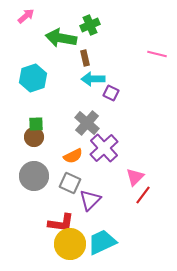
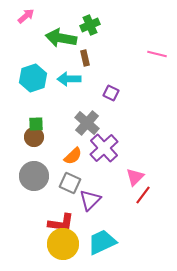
cyan arrow: moved 24 px left
orange semicircle: rotated 18 degrees counterclockwise
yellow circle: moved 7 px left
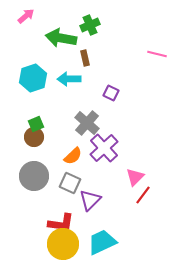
green square: rotated 21 degrees counterclockwise
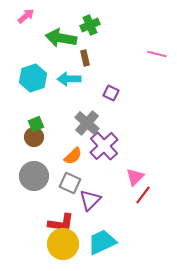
purple cross: moved 2 px up
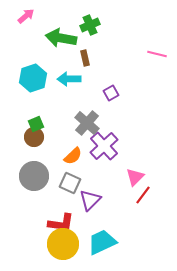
purple square: rotated 35 degrees clockwise
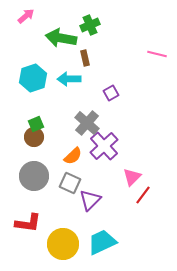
pink triangle: moved 3 px left
red L-shape: moved 33 px left
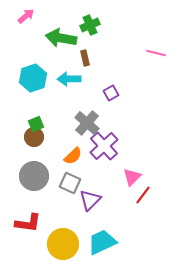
pink line: moved 1 px left, 1 px up
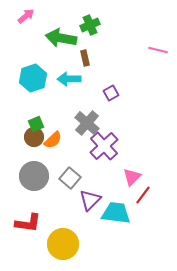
pink line: moved 2 px right, 3 px up
orange semicircle: moved 20 px left, 16 px up
gray square: moved 5 px up; rotated 15 degrees clockwise
cyan trapezoid: moved 14 px right, 29 px up; rotated 32 degrees clockwise
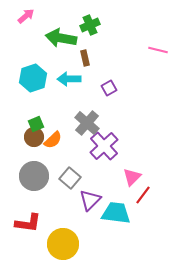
purple square: moved 2 px left, 5 px up
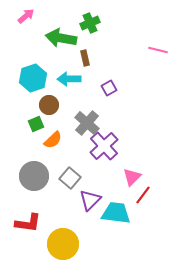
green cross: moved 2 px up
brown circle: moved 15 px right, 32 px up
